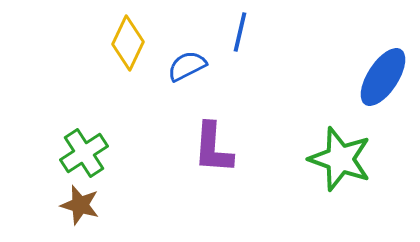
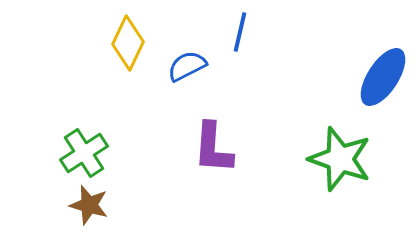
brown star: moved 9 px right
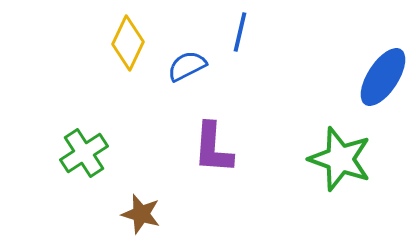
brown star: moved 52 px right, 9 px down
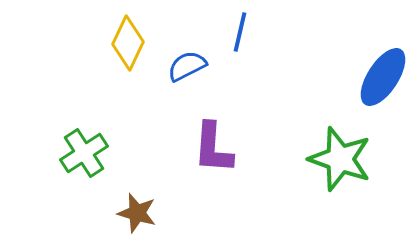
brown star: moved 4 px left, 1 px up
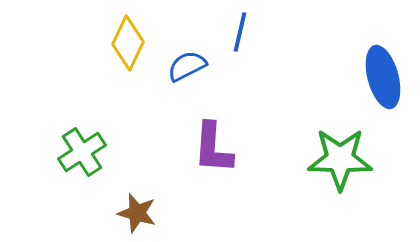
blue ellipse: rotated 48 degrees counterclockwise
green cross: moved 2 px left, 1 px up
green star: rotated 18 degrees counterclockwise
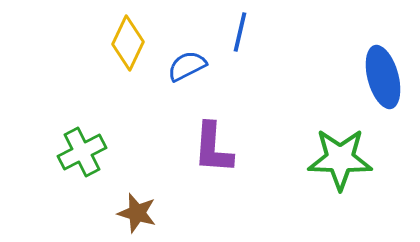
green cross: rotated 6 degrees clockwise
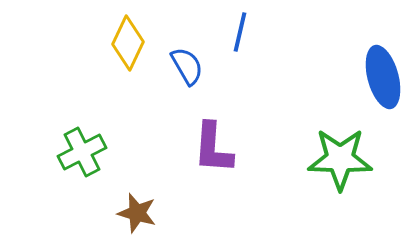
blue semicircle: rotated 87 degrees clockwise
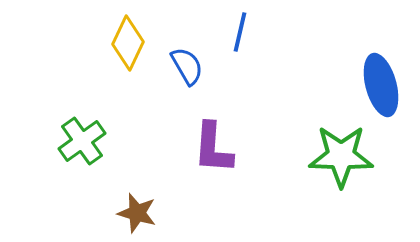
blue ellipse: moved 2 px left, 8 px down
green cross: moved 11 px up; rotated 9 degrees counterclockwise
green star: moved 1 px right, 3 px up
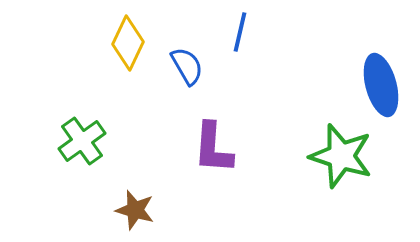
green star: rotated 16 degrees clockwise
brown star: moved 2 px left, 3 px up
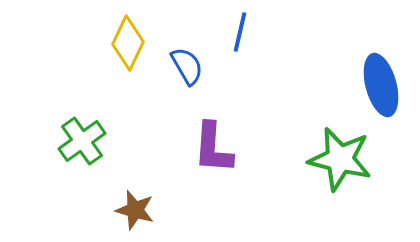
green star: moved 1 px left, 3 px down; rotated 4 degrees counterclockwise
